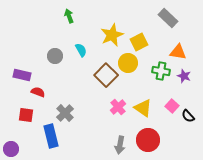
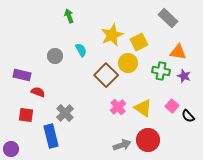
gray arrow: moved 2 px right; rotated 120 degrees counterclockwise
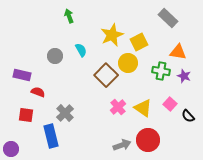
pink square: moved 2 px left, 2 px up
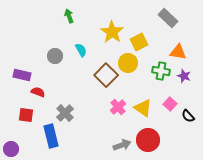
yellow star: moved 3 px up; rotated 15 degrees counterclockwise
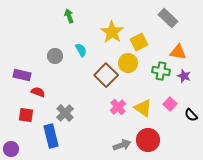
black semicircle: moved 3 px right, 1 px up
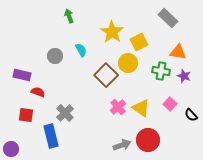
yellow triangle: moved 2 px left
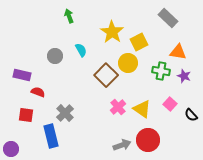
yellow triangle: moved 1 px right, 1 px down
